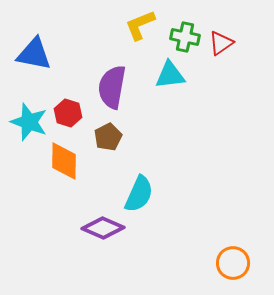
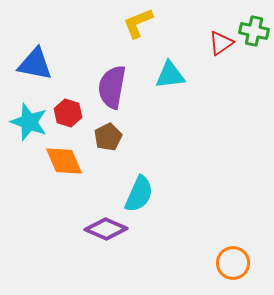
yellow L-shape: moved 2 px left, 2 px up
green cross: moved 69 px right, 6 px up
blue triangle: moved 1 px right, 10 px down
orange diamond: rotated 24 degrees counterclockwise
purple diamond: moved 3 px right, 1 px down
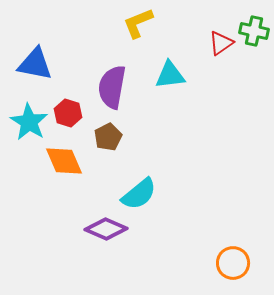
cyan star: rotated 12 degrees clockwise
cyan semicircle: rotated 27 degrees clockwise
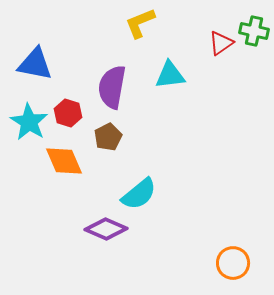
yellow L-shape: moved 2 px right
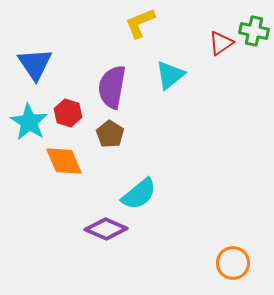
blue triangle: rotated 45 degrees clockwise
cyan triangle: rotated 32 degrees counterclockwise
brown pentagon: moved 2 px right, 3 px up; rotated 12 degrees counterclockwise
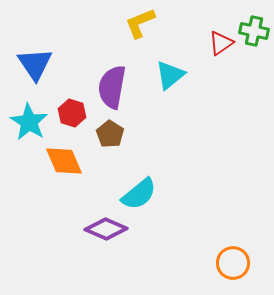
red hexagon: moved 4 px right
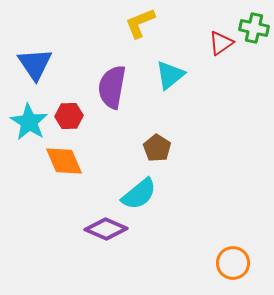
green cross: moved 3 px up
red hexagon: moved 3 px left, 3 px down; rotated 20 degrees counterclockwise
brown pentagon: moved 47 px right, 14 px down
